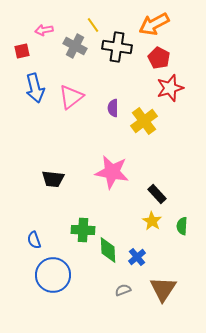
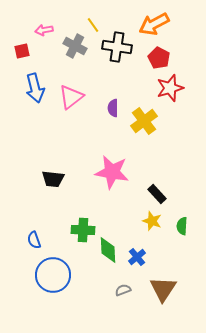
yellow star: rotated 12 degrees counterclockwise
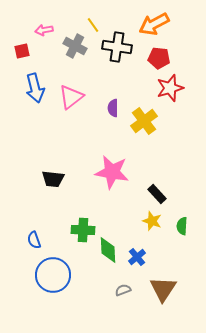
red pentagon: rotated 20 degrees counterclockwise
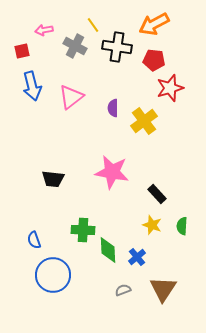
red pentagon: moved 5 px left, 2 px down
blue arrow: moved 3 px left, 2 px up
yellow star: moved 4 px down
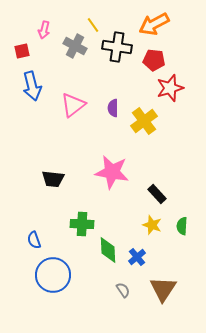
pink arrow: rotated 66 degrees counterclockwise
pink triangle: moved 2 px right, 8 px down
green cross: moved 1 px left, 6 px up
gray semicircle: rotated 77 degrees clockwise
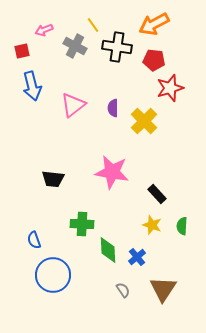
pink arrow: rotated 54 degrees clockwise
yellow cross: rotated 8 degrees counterclockwise
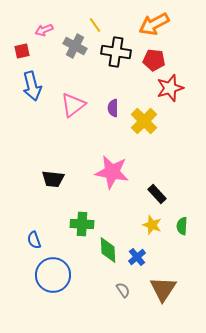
yellow line: moved 2 px right
black cross: moved 1 px left, 5 px down
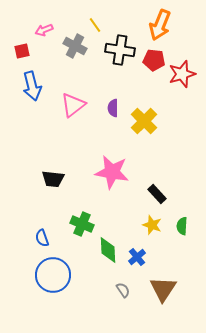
orange arrow: moved 6 px right, 1 px down; rotated 40 degrees counterclockwise
black cross: moved 4 px right, 2 px up
red star: moved 12 px right, 14 px up
green cross: rotated 20 degrees clockwise
blue semicircle: moved 8 px right, 2 px up
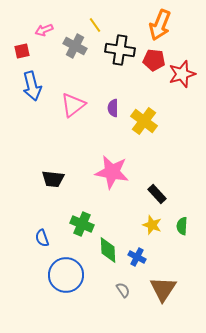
yellow cross: rotated 8 degrees counterclockwise
blue cross: rotated 24 degrees counterclockwise
blue circle: moved 13 px right
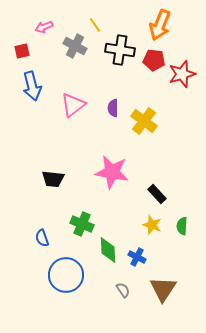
pink arrow: moved 3 px up
